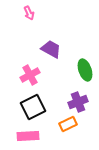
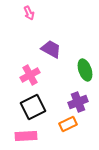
pink rectangle: moved 2 px left
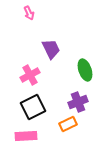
purple trapezoid: rotated 35 degrees clockwise
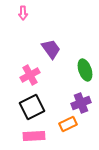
pink arrow: moved 6 px left; rotated 24 degrees clockwise
purple trapezoid: rotated 10 degrees counterclockwise
purple cross: moved 3 px right, 1 px down
black square: moved 1 px left
pink rectangle: moved 8 px right
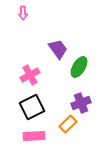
purple trapezoid: moved 7 px right
green ellipse: moved 6 px left, 3 px up; rotated 50 degrees clockwise
orange rectangle: rotated 18 degrees counterclockwise
